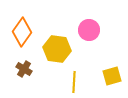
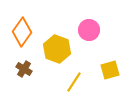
yellow hexagon: rotated 12 degrees clockwise
yellow square: moved 2 px left, 6 px up
yellow line: rotated 30 degrees clockwise
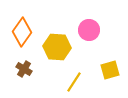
yellow hexagon: moved 2 px up; rotated 16 degrees counterclockwise
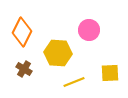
orange diamond: rotated 8 degrees counterclockwise
yellow hexagon: moved 1 px right, 6 px down
yellow square: moved 3 px down; rotated 12 degrees clockwise
yellow line: rotated 35 degrees clockwise
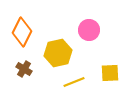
yellow hexagon: rotated 16 degrees counterclockwise
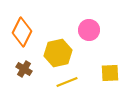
yellow line: moved 7 px left
